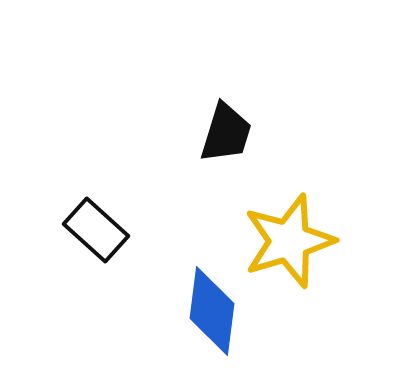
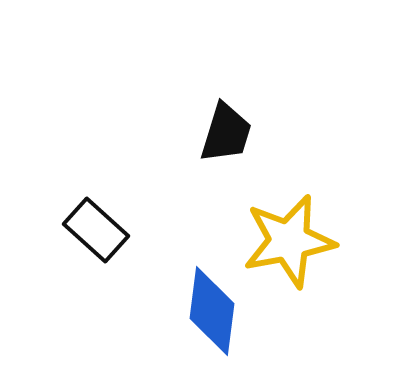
yellow star: rotated 6 degrees clockwise
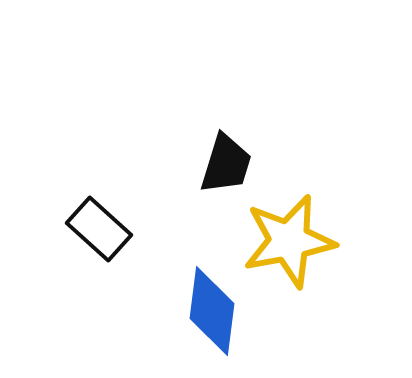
black trapezoid: moved 31 px down
black rectangle: moved 3 px right, 1 px up
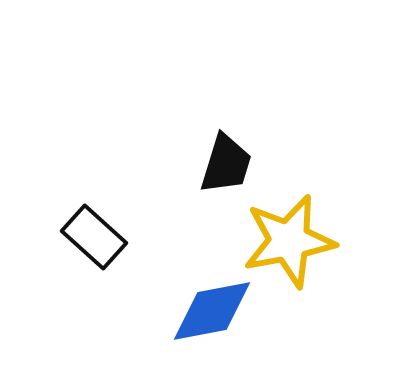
black rectangle: moved 5 px left, 8 px down
blue diamond: rotated 72 degrees clockwise
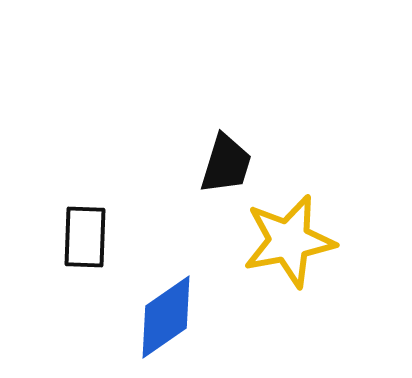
black rectangle: moved 9 px left; rotated 50 degrees clockwise
blue diamond: moved 46 px left, 6 px down; rotated 24 degrees counterclockwise
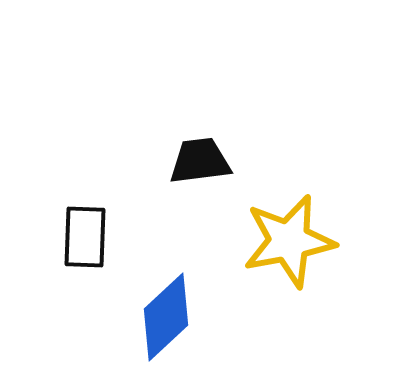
black trapezoid: moved 26 px left, 3 px up; rotated 114 degrees counterclockwise
blue diamond: rotated 8 degrees counterclockwise
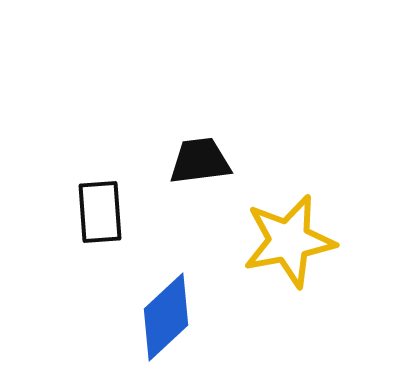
black rectangle: moved 15 px right, 25 px up; rotated 6 degrees counterclockwise
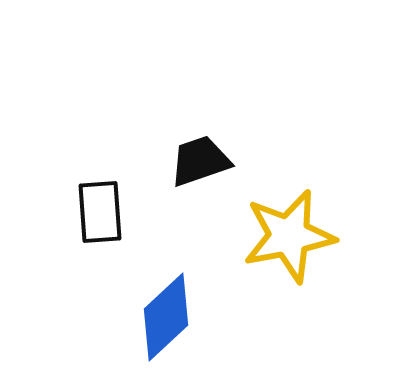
black trapezoid: rotated 12 degrees counterclockwise
yellow star: moved 5 px up
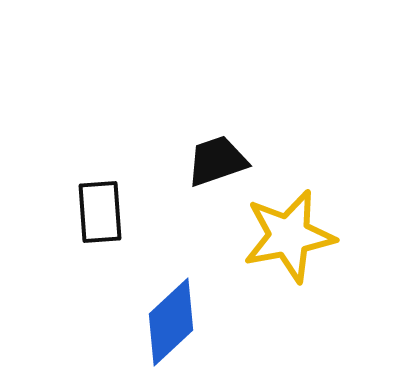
black trapezoid: moved 17 px right
blue diamond: moved 5 px right, 5 px down
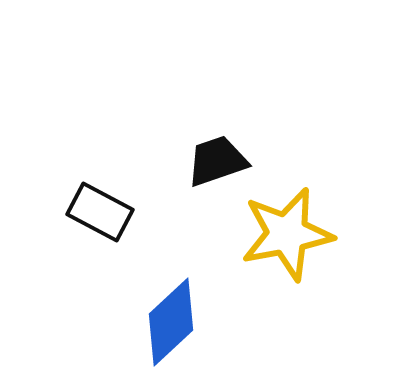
black rectangle: rotated 58 degrees counterclockwise
yellow star: moved 2 px left, 2 px up
